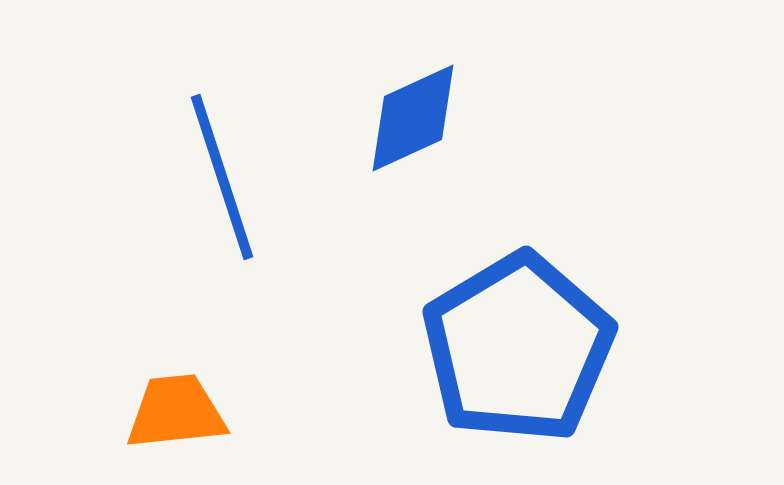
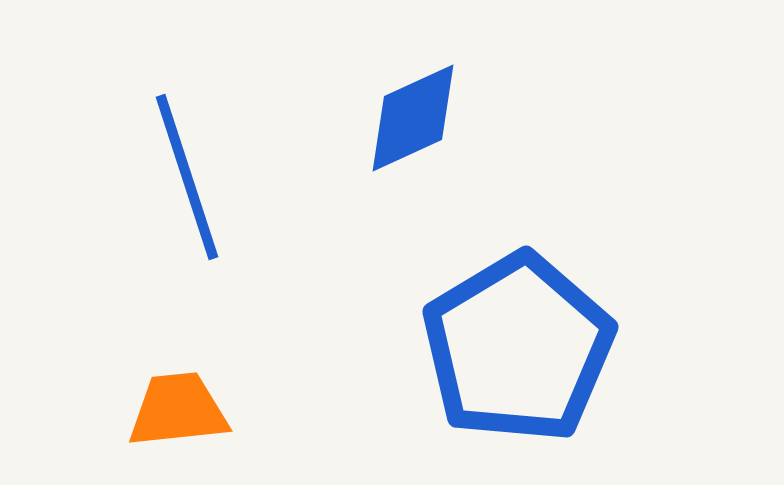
blue line: moved 35 px left
orange trapezoid: moved 2 px right, 2 px up
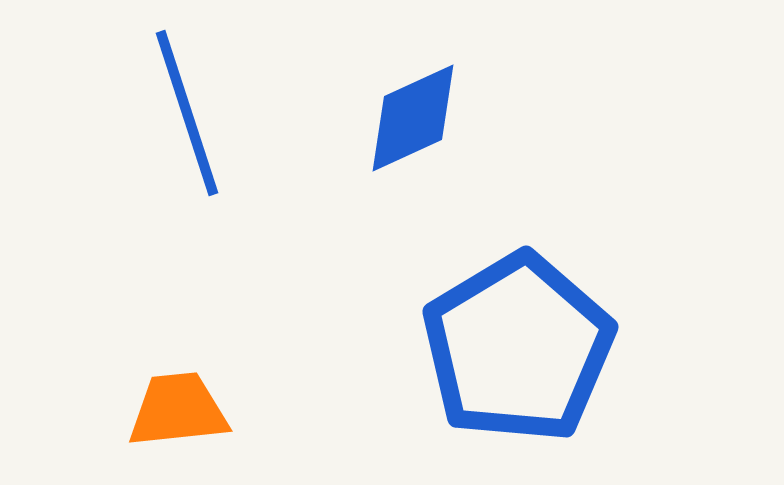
blue line: moved 64 px up
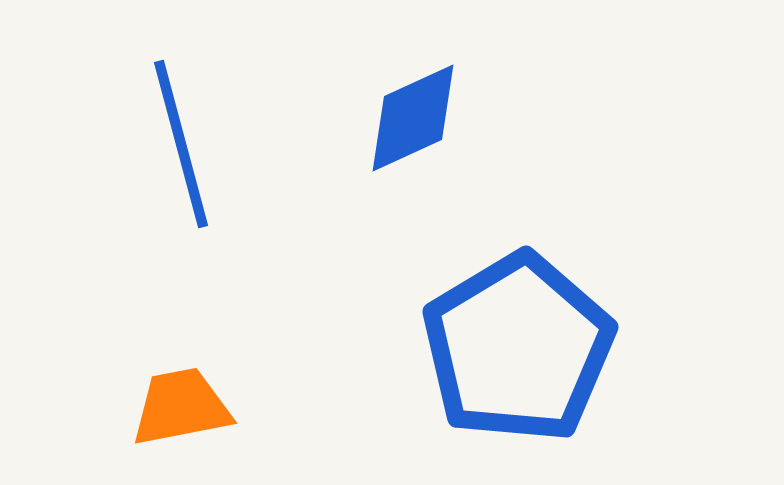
blue line: moved 6 px left, 31 px down; rotated 3 degrees clockwise
orange trapezoid: moved 3 px right, 3 px up; rotated 5 degrees counterclockwise
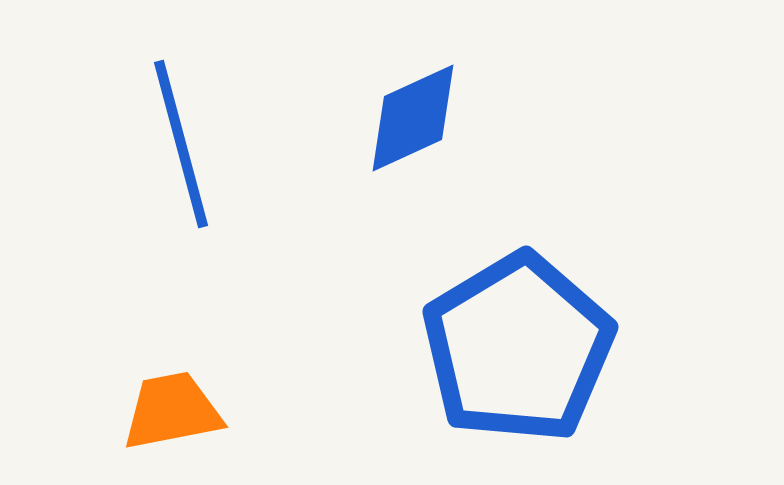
orange trapezoid: moved 9 px left, 4 px down
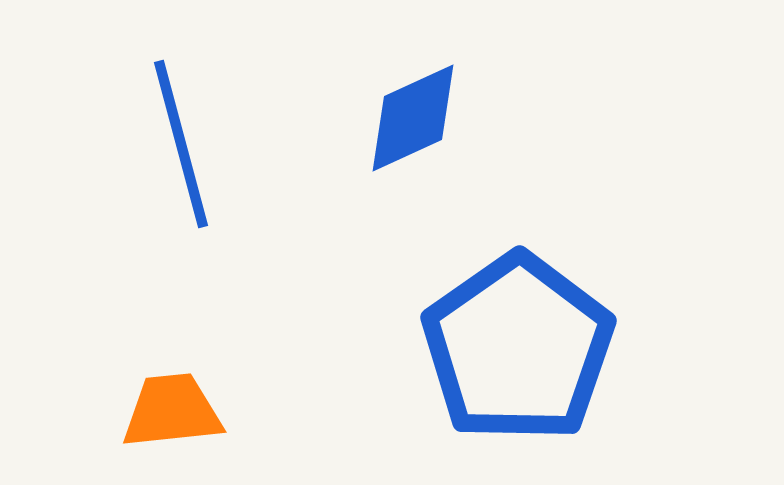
blue pentagon: rotated 4 degrees counterclockwise
orange trapezoid: rotated 5 degrees clockwise
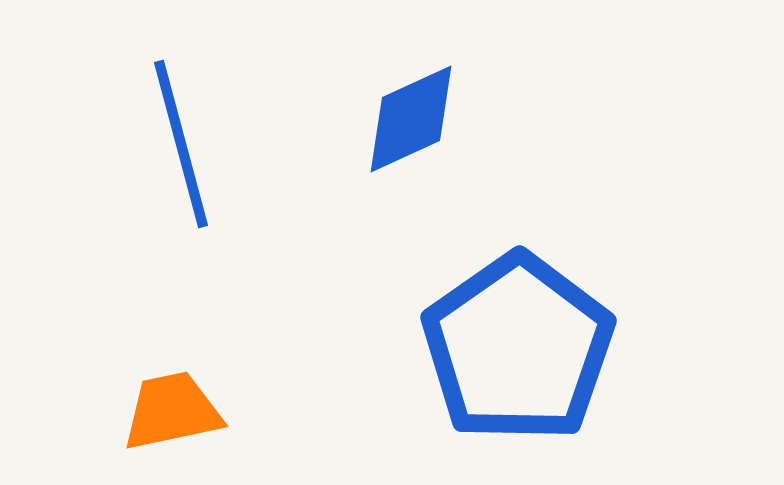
blue diamond: moved 2 px left, 1 px down
orange trapezoid: rotated 6 degrees counterclockwise
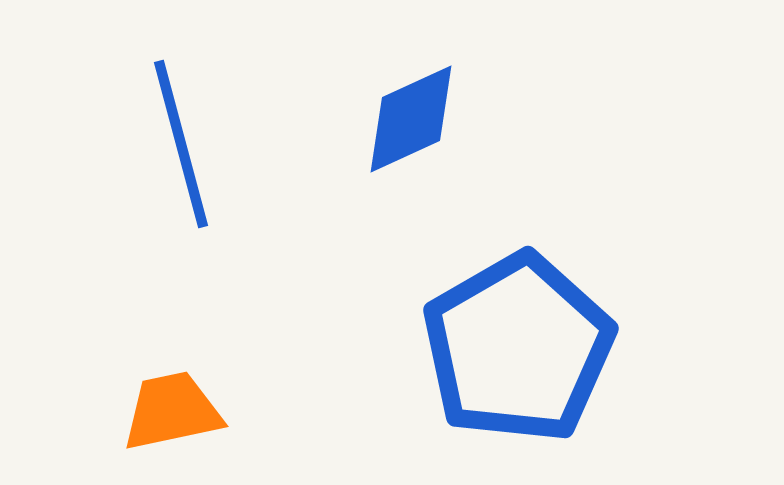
blue pentagon: rotated 5 degrees clockwise
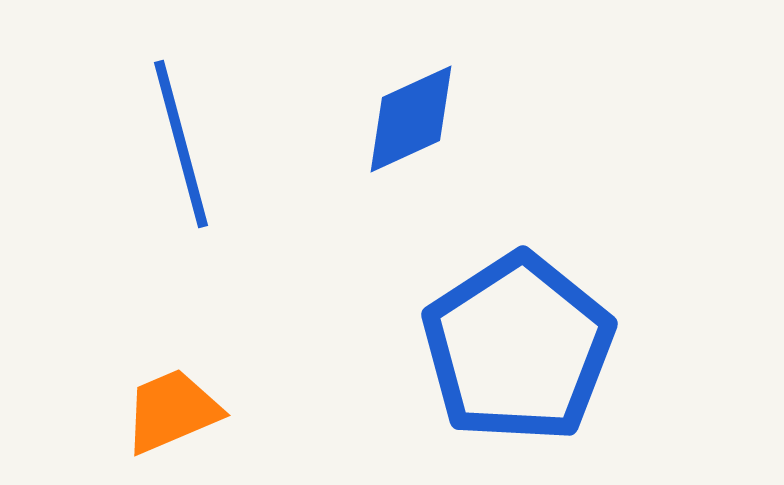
blue pentagon: rotated 3 degrees counterclockwise
orange trapezoid: rotated 11 degrees counterclockwise
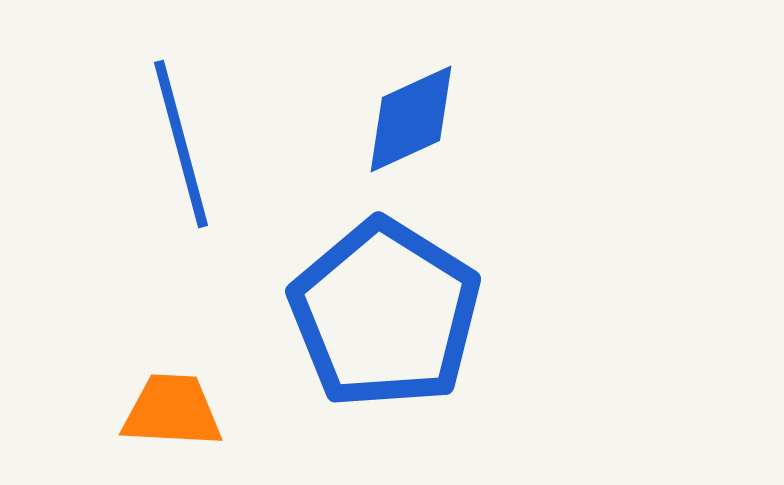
blue pentagon: moved 133 px left, 34 px up; rotated 7 degrees counterclockwise
orange trapezoid: rotated 26 degrees clockwise
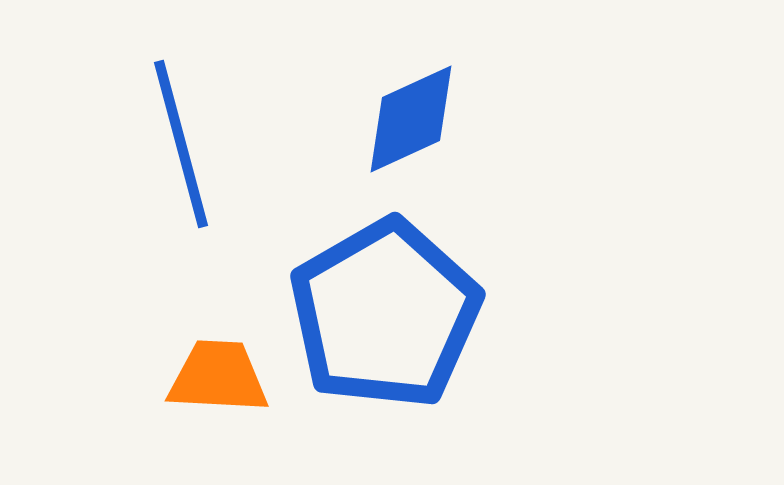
blue pentagon: rotated 10 degrees clockwise
orange trapezoid: moved 46 px right, 34 px up
